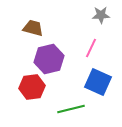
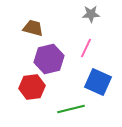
gray star: moved 10 px left, 1 px up
pink line: moved 5 px left
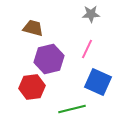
pink line: moved 1 px right, 1 px down
green line: moved 1 px right
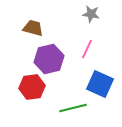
gray star: rotated 12 degrees clockwise
blue square: moved 2 px right, 2 px down
green line: moved 1 px right, 1 px up
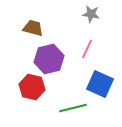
red hexagon: rotated 20 degrees clockwise
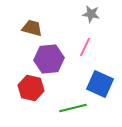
brown trapezoid: moved 1 px left
pink line: moved 2 px left, 2 px up
purple hexagon: rotated 8 degrees clockwise
red hexagon: moved 1 px left, 1 px down
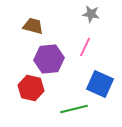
brown trapezoid: moved 1 px right, 2 px up
green line: moved 1 px right, 1 px down
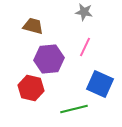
gray star: moved 7 px left, 2 px up
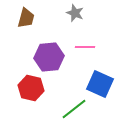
gray star: moved 9 px left, 1 px down; rotated 12 degrees clockwise
brown trapezoid: moved 7 px left, 8 px up; rotated 90 degrees clockwise
pink line: rotated 66 degrees clockwise
purple hexagon: moved 2 px up
green line: rotated 24 degrees counterclockwise
